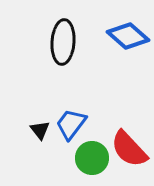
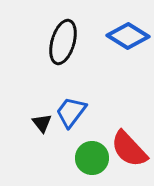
blue diamond: rotated 9 degrees counterclockwise
black ellipse: rotated 12 degrees clockwise
blue trapezoid: moved 12 px up
black triangle: moved 2 px right, 7 px up
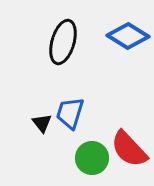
blue trapezoid: moved 1 px left, 1 px down; rotated 20 degrees counterclockwise
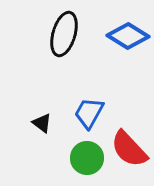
black ellipse: moved 1 px right, 8 px up
blue trapezoid: moved 19 px right; rotated 12 degrees clockwise
black triangle: rotated 15 degrees counterclockwise
green circle: moved 5 px left
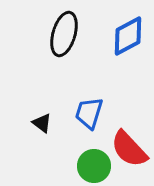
blue diamond: rotated 60 degrees counterclockwise
blue trapezoid: rotated 12 degrees counterclockwise
green circle: moved 7 px right, 8 px down
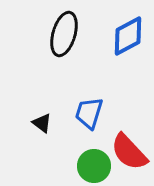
red semicircle: moved 3 px down
